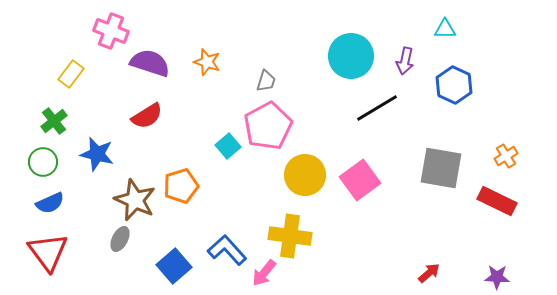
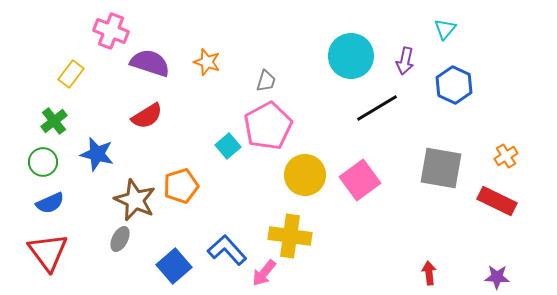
cyan triangle: rotated 50 degrees counterclockwise
red arrow: rotated 55 degrees counterclockwise
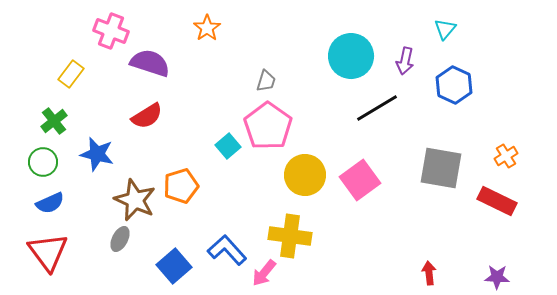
orange star: moved 34 px up; rotated 20 degrees clockwise
pink pentagon: rotated 9 degrees counterclockwise
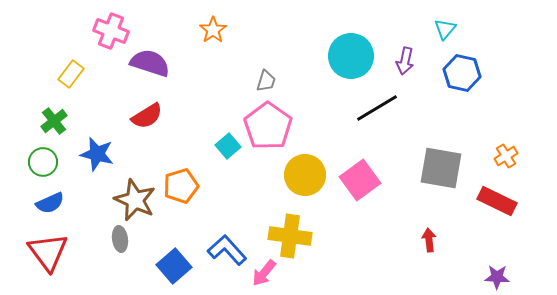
orange star: moved 6 px right, 2 px down
blue hexagon: moved 8 px right, 12 px up; rotated 12 degrees counterclockwise
gray ellipse: rotated 35 degrees counterclockwise
red arrow: moved 33 px up
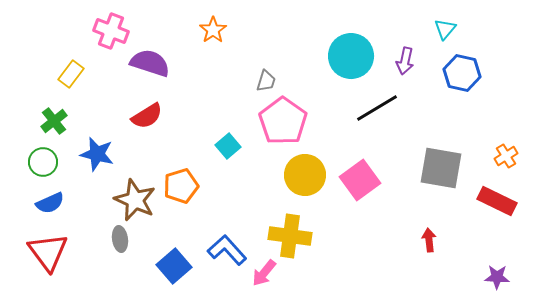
pink pentagon: moved 15 px right, 5 px up
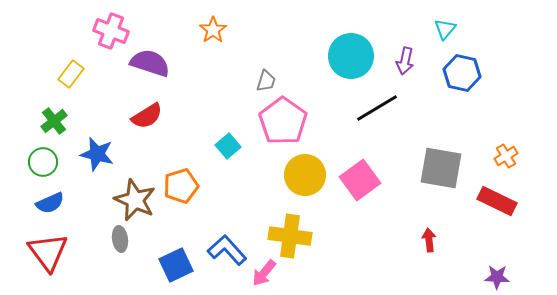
blue square: moved 2 px right, 1 px up; rotated 16 degrees clockwise
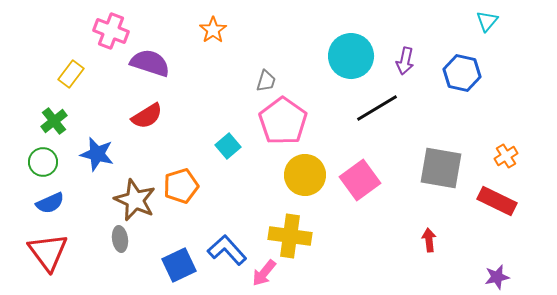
cyan triangle: moved 42 px right, 8 px up
blue square: moved 3 px right
purple star: rotated 15 degrees counterclockwise
